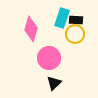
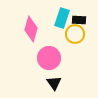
black rectangle: moved 3 px right
black triangle: rotated 21 degrees counterclockwise
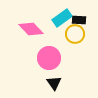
cyan rectangle: rotated 36 degrees clockwise
pink diamond: rotated 60 degrees counterclockwise
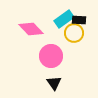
cyan rectangle: moved 2 px right, 1 px down
yellow circle: moved 1 px left, 1 px up
pink circle: moved 2 px right, 2 px up
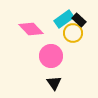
black rectangle: rotated 40 degrees clockwise
yellow circle: moved 1 px left
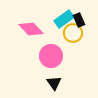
black rectangle: rotated 24 degrees clockwise
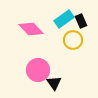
black rectangle: moved 2 px right, 1 px down
yellow circle: moved 7 px down
pink circle: moved 13 px left, 14 px down
